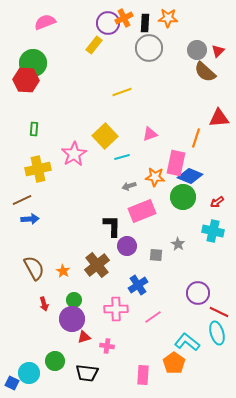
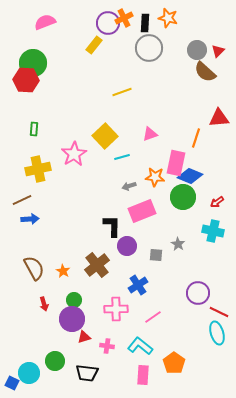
orange star at (168, 18): rotated 12 degrees clockwise
cyan L-shape at (187, 342): moved 47 px left, 4 px down
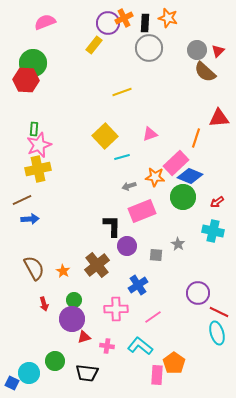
pink star at (74, 154): moved 35 px left, 9 px up; rotated 10 degrees clockwise
pink rectangle at (176, 163): rotated 35 degrees clockwise
pink rectangle at (143, 375): moved 14 px right
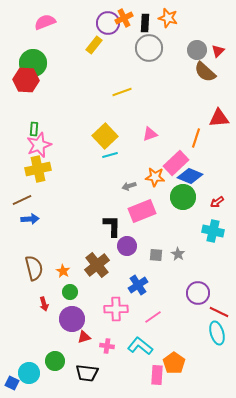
cyan line at (122, 157): moved 12 px left, 2 px up
gray star at (178, 244): moved 10 px down
brown semicircle at (34, 268): rotated 15 degrees clockwise
green circle at (74, 300): moved 4 px left, 8 px up
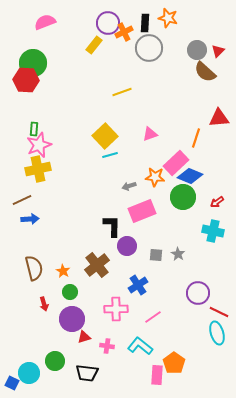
orange cross at (124, 18): moved 14 px down
